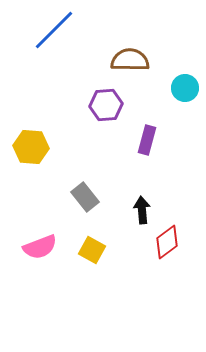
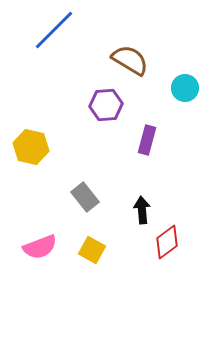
brown semicircle: rotated 30 degrees clockwise
yellow hexagon: rotated 8 degrees clockwise
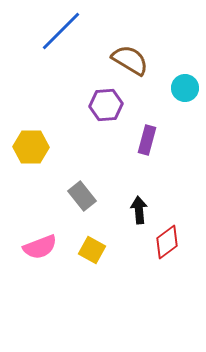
blue line: moved 7 px right, 1 px down
yellow hexagon: rotated 12 degrees counterclockwise
gray rectangle: moved 3 px left, 1 px up
black arrow: moved 3 px left
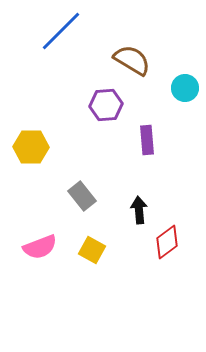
brown semicircle: moved 2 px right
purple rectangle: rotated 20 degrees counterclockwise
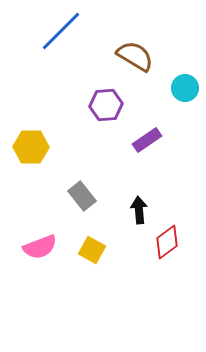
brown semicircle: moved 3 px right, 4 px up
purple rectangle: rotated 60 degrees clockwise
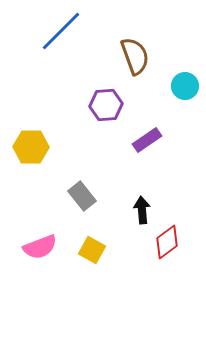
brown semicircle: rotated 39 degrees clockwise
cyan circle: moved 2 px up
black arrow: moved 3 px right
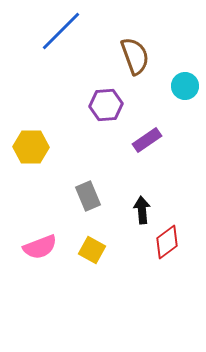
gray rectangle: moved 6 px right; rotated 16 degrees clockwise
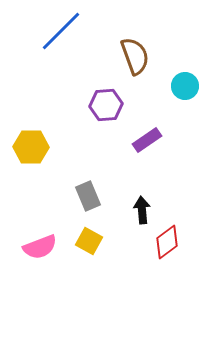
yellow square: moved 3 px left, 9 px up
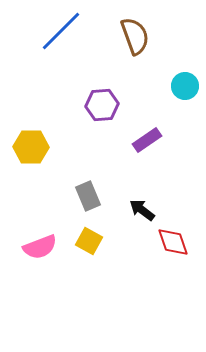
brown semicircle: moved 20 px up
purple hexagon: moved 4 px left
black arrow: rotated 48 degrees counterclockwise
red diamond: moved 6 px right; rotated 72 degrees counterclockwise
